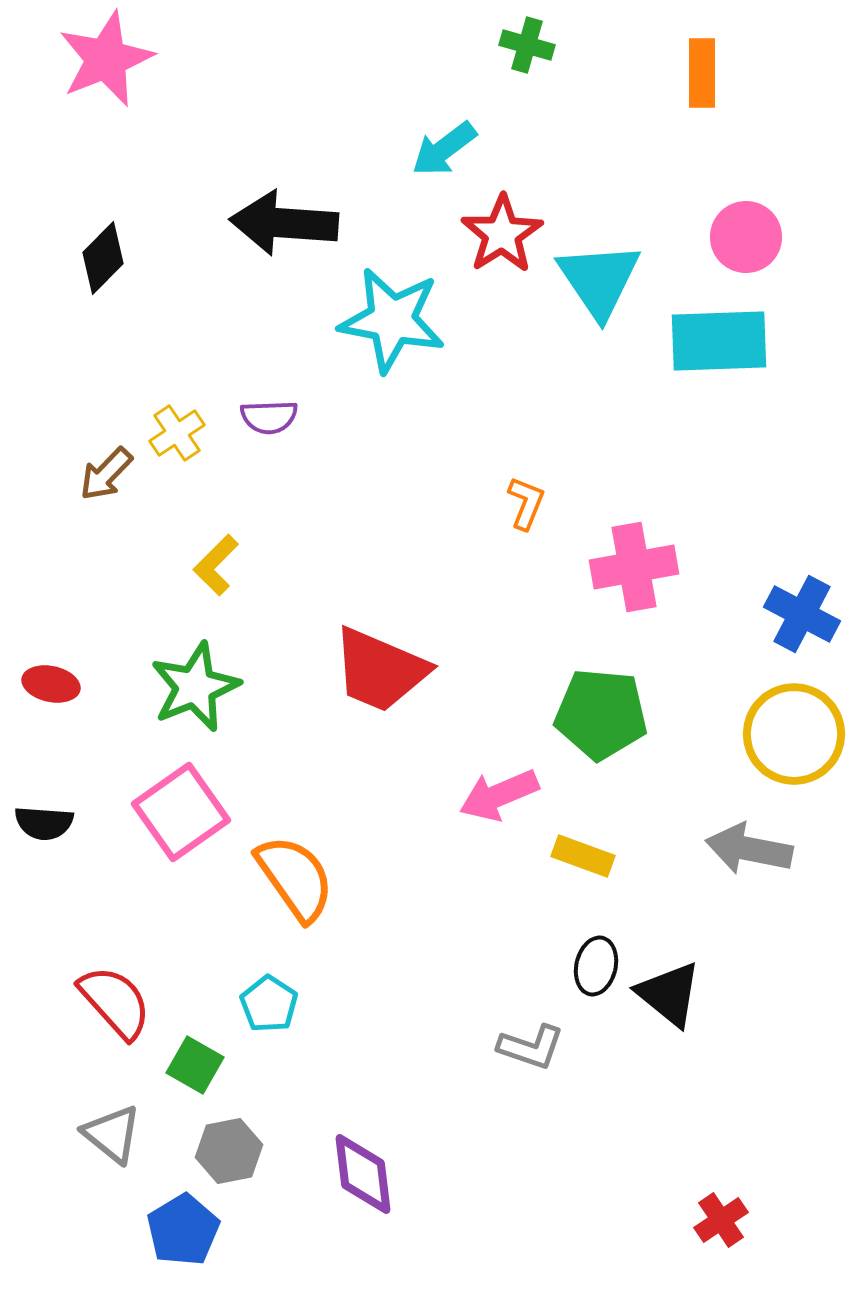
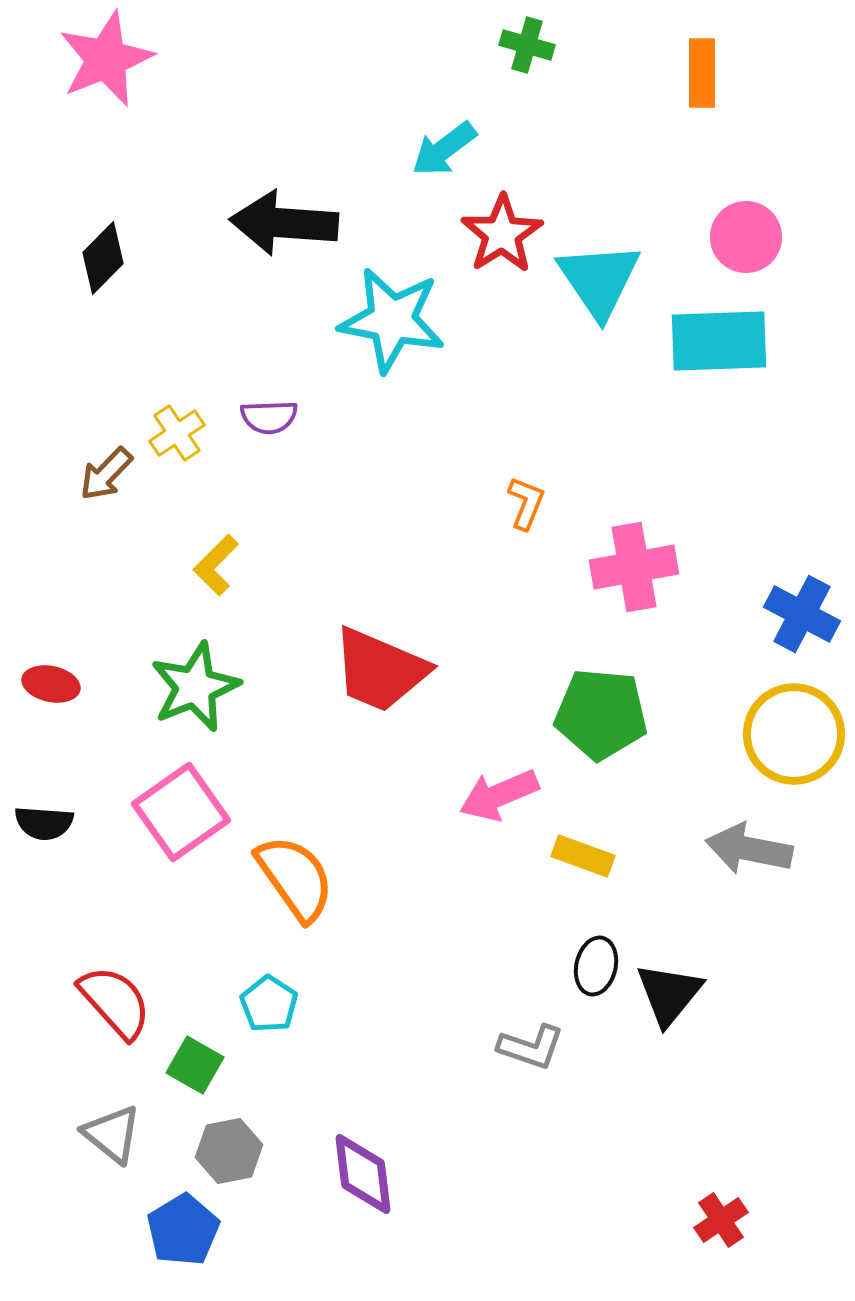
black triangle: rotated 30 degrees clockwise
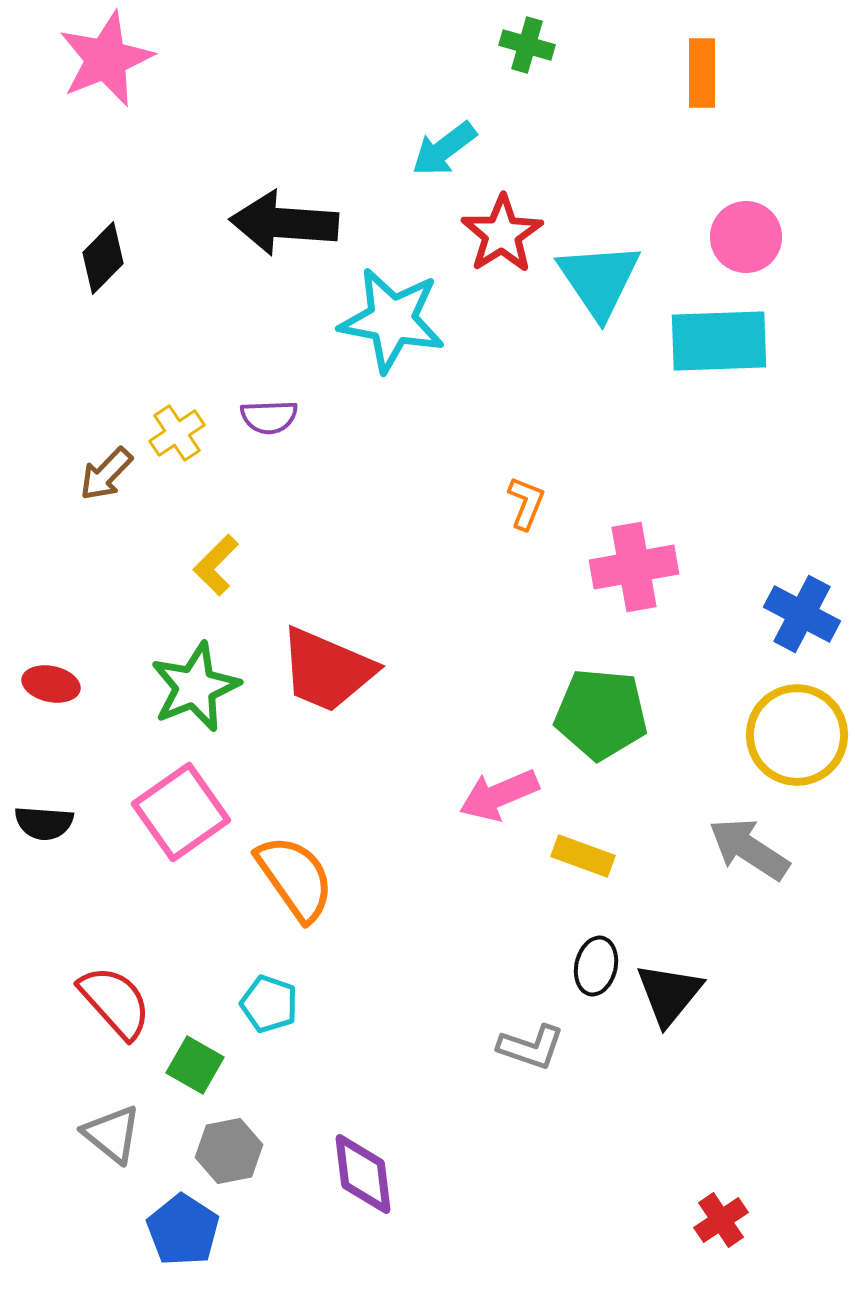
red trapezoid: moved 53 px left
yellow circle: moved 3 px right, 1 px down
gray arrow: rotated 22 degrees clockwise
cyan pentagon: rotated 14 degrees counterclockwise
blue pentagon: rotated 8 degrees counterclockwise
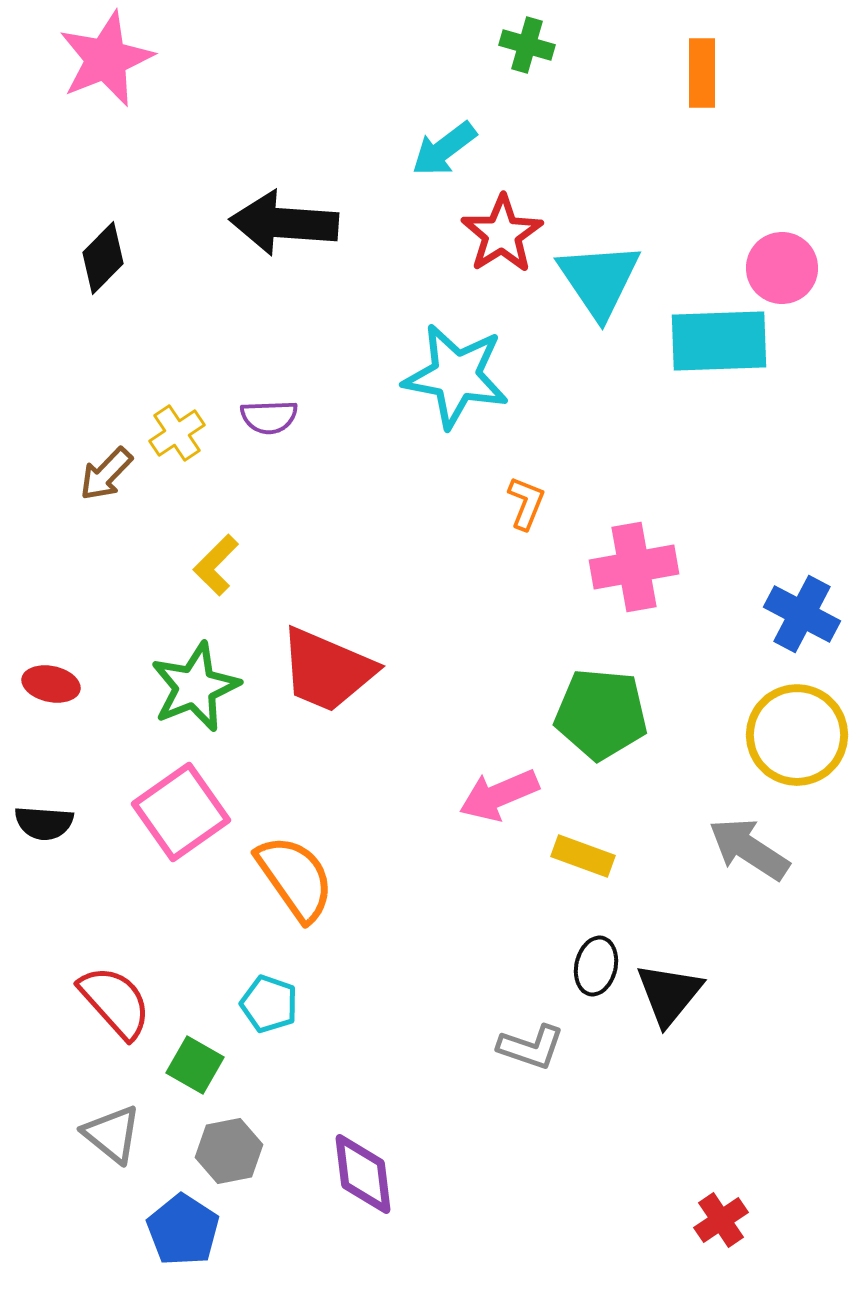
pink circle: moved 36 px right, 31 px down
cyan star: moved 64 px right, 56 px down
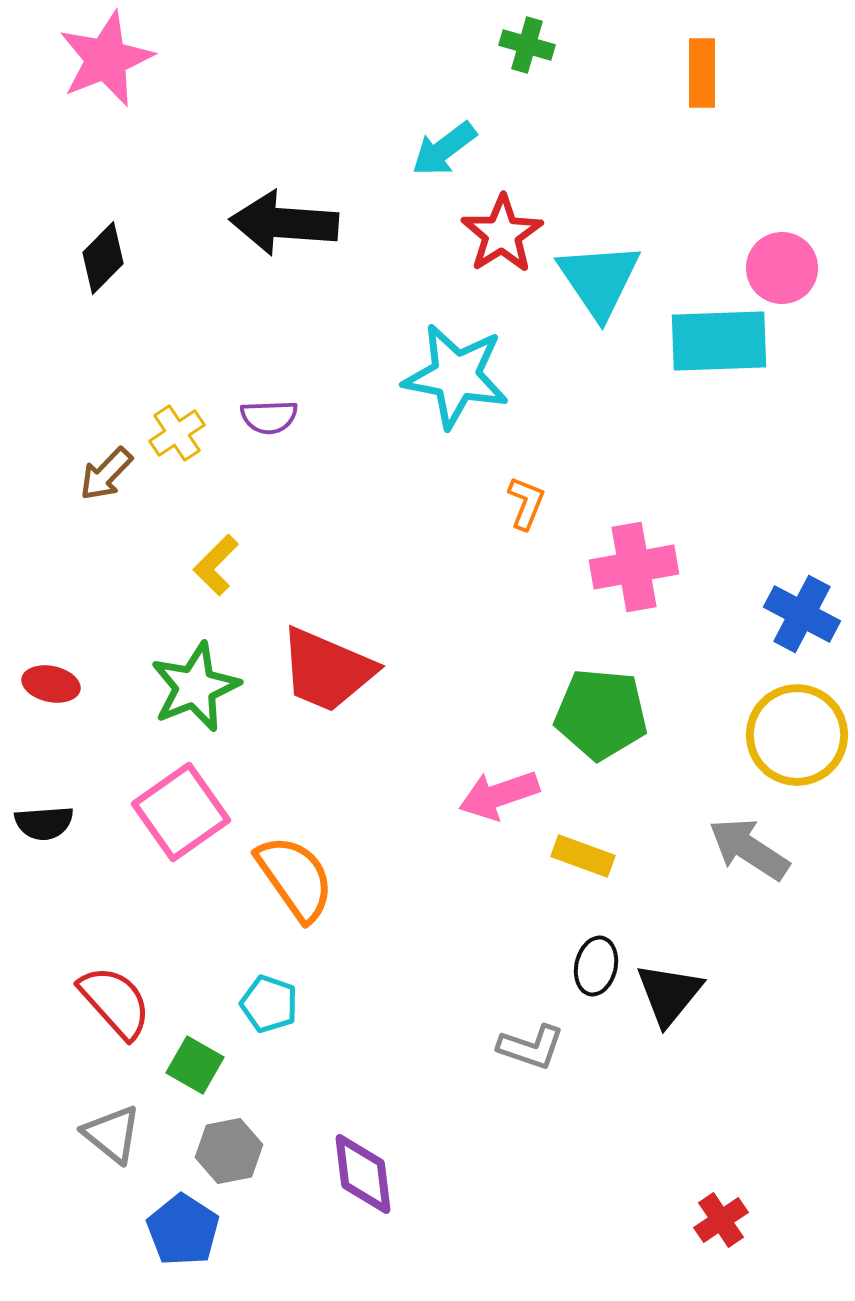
pink arrow: rotated 4 degrees clockwise
black semicircle: rotated 8 degrees counterclockwise
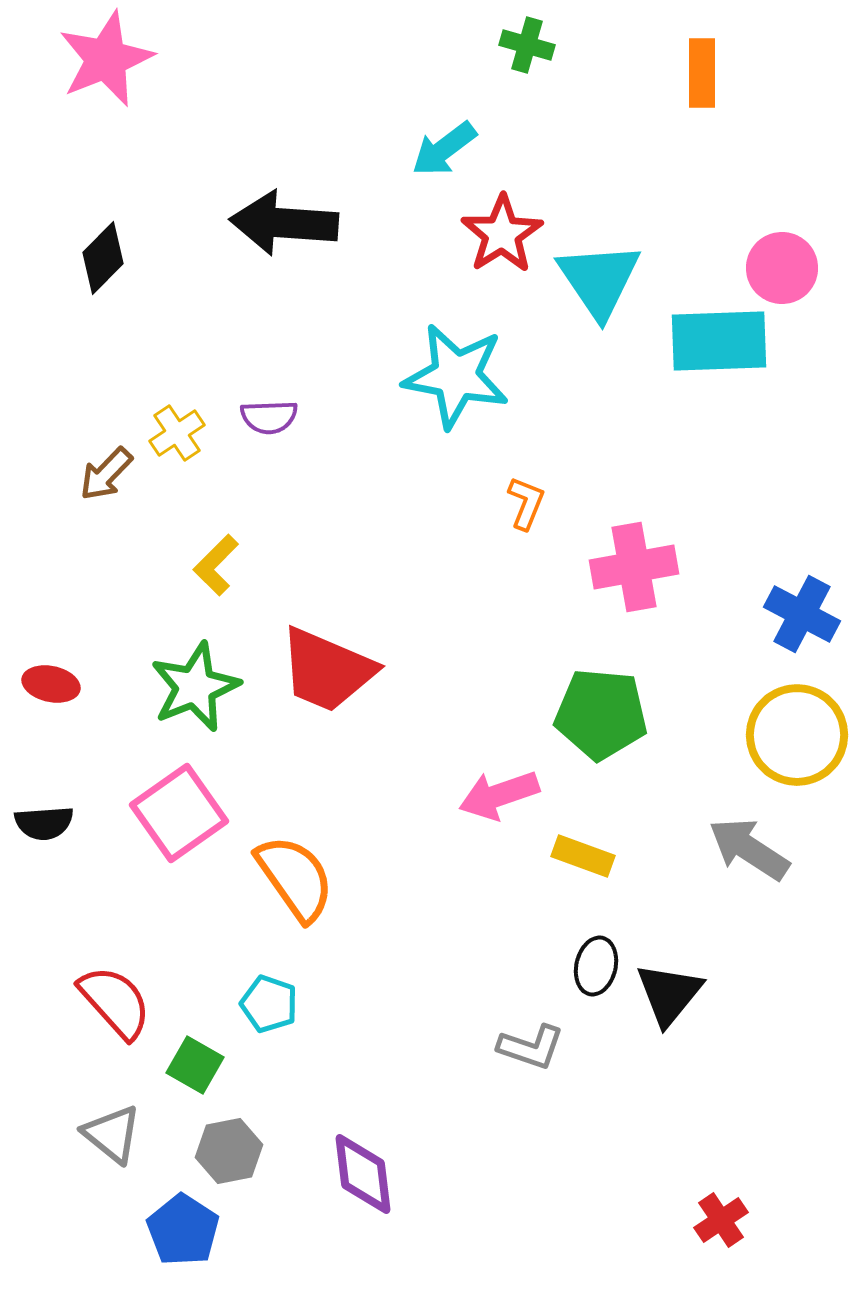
pink square: moved 2 px left, 1 px down
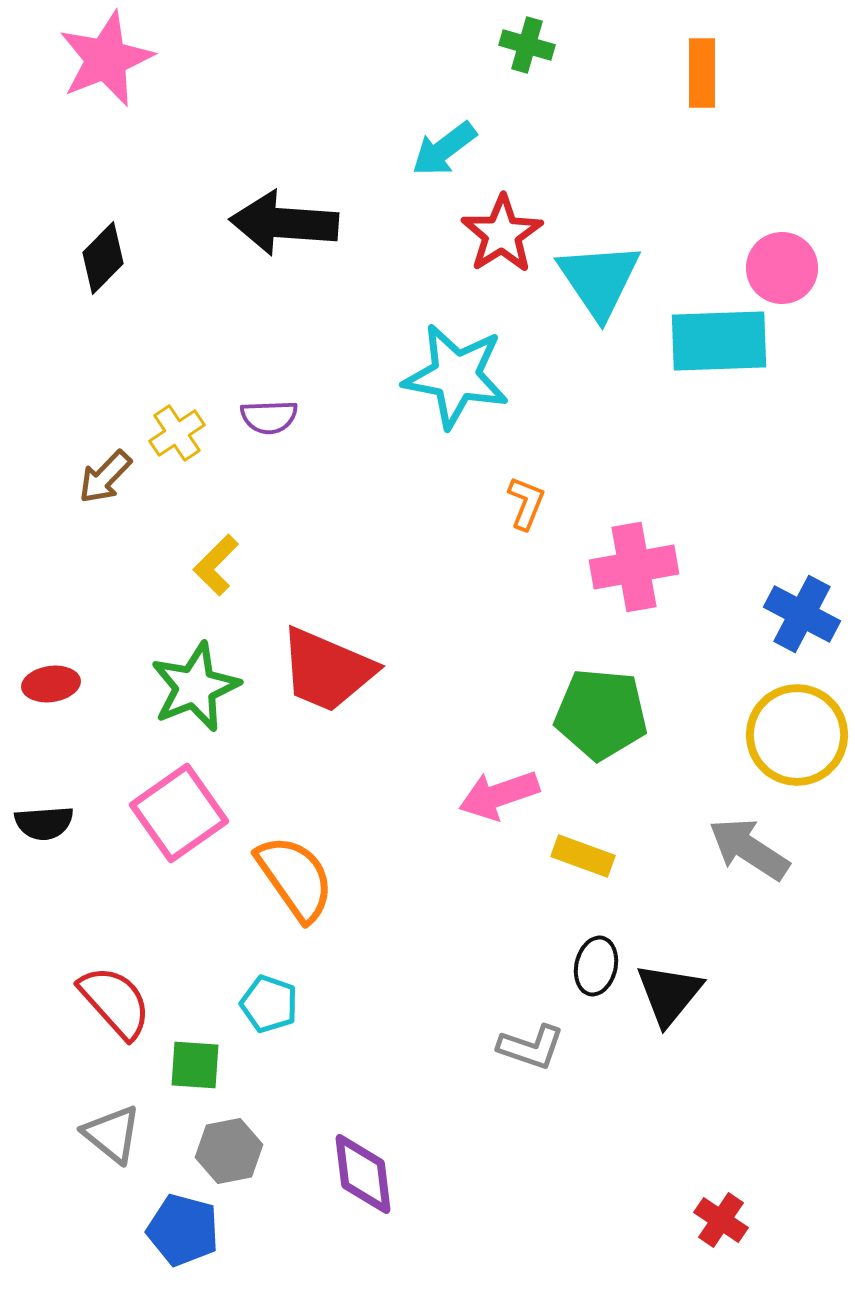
brown arrow: moved 1 px left, 3 px down
red ellipse: rotated 20 degrees counterclockwise
green square: rotated 26 degrees counterclockwise
red cross: rotated 22 degrees counterclockwise
blue pentagon: rotated 18 degrees counterclockwise
